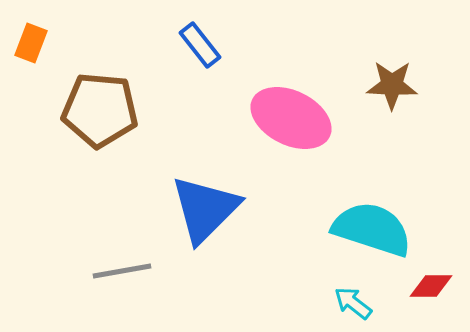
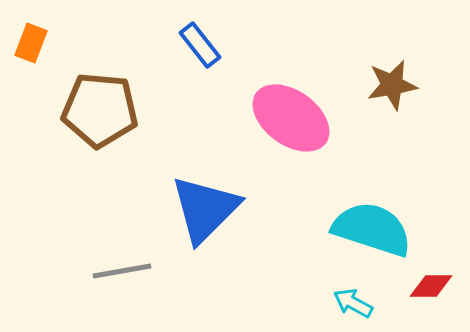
brown star: rotated 12 degrees counterclockwise
pink ellipse: rotated 10 degrees clockwise
cyan arrow: rotated 9 degrees counterclockwise
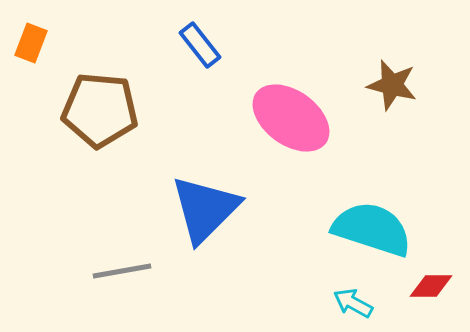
brown star: rotated 24 degrees clockwise
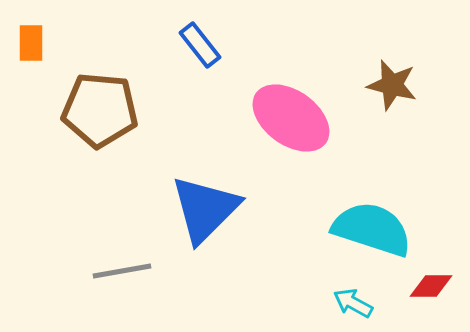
orange rectangle: rotated 21 degrees counterclockwise
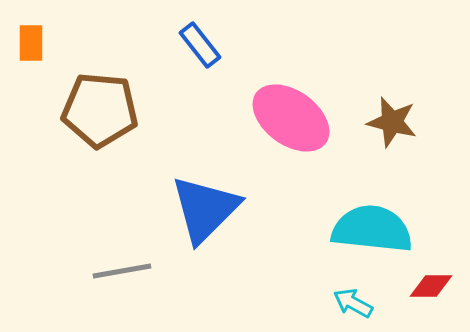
brown star: moved 37 px down
cyan semicircle: rotated 12 degrees counterclockwise
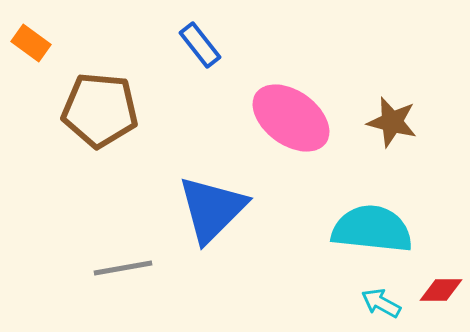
orange rectangle: rotated 54 degrees counterclockwise
blue triangle: moved 7 px right
gray line: moved 1 px right, 3 px up
red diamond: moved 10 px right, 4 px down
cyan arrow: moved 28 px right
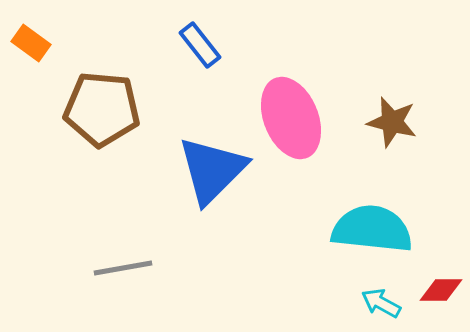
brown pentagon: moved 2 px right, 1 px up
pink ellipse: rotated 32 degrees clockwise
blue triangle: moved 39 px up
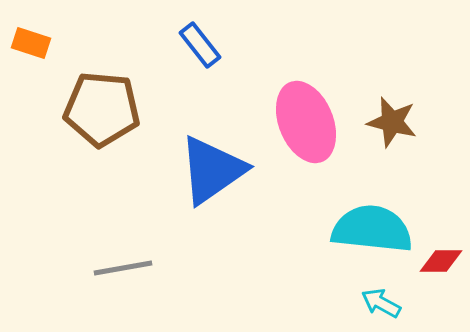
orange rectangle: rotated 18 degrees counterclockwise
pink ellipse: moved 15 px right, 4 px down
blue triangle: rotated 10 degrees clockwise
red diamond: moved 29 px up
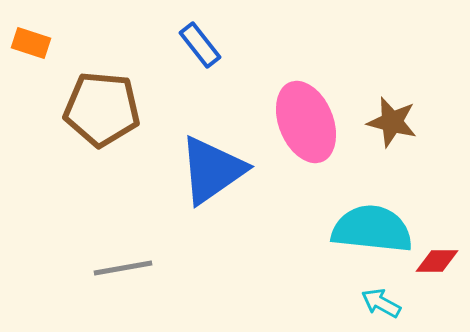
red diamond: moved 4 px left
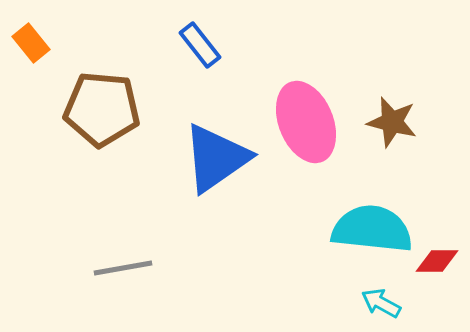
orange rectangle: rotated 33 degrees clockwise
blue triangle: moved 4 px right, 12 px up
